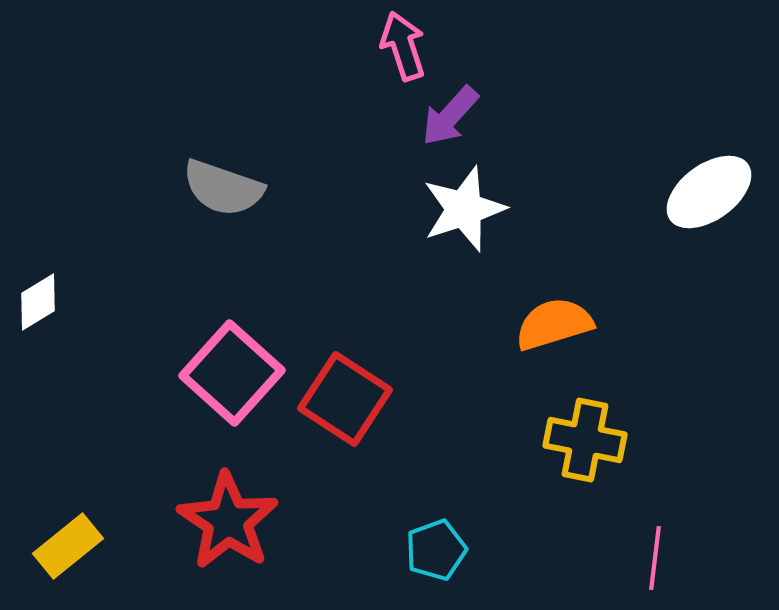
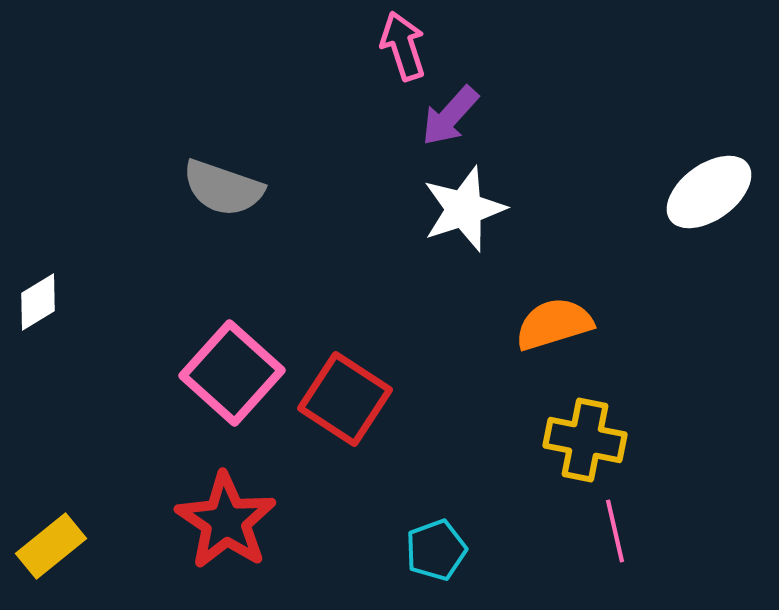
red star: moved 2 px left
yellow rectangle: moved 17 px left
pink line: moved 40 px left, 27 px up; rotated 20 degrees counterclockwise
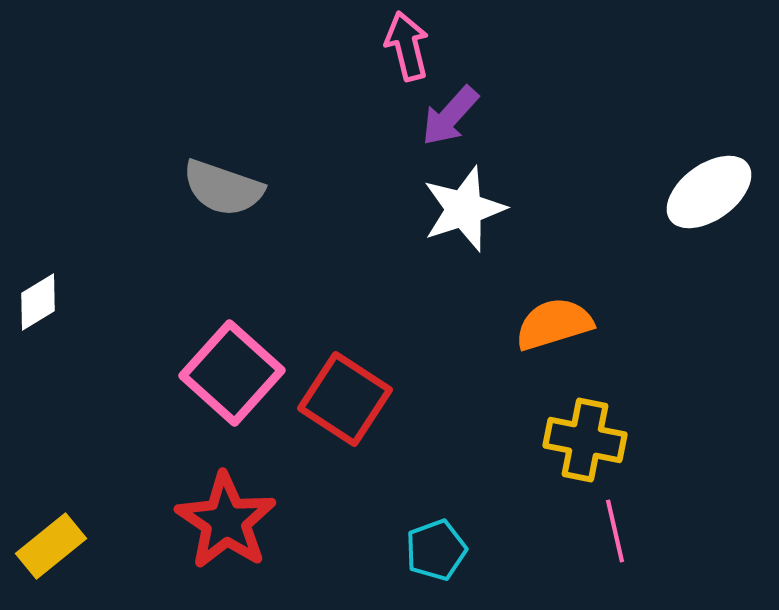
pink arrow: moved 4 px right; rotated 4 degrees clockwise
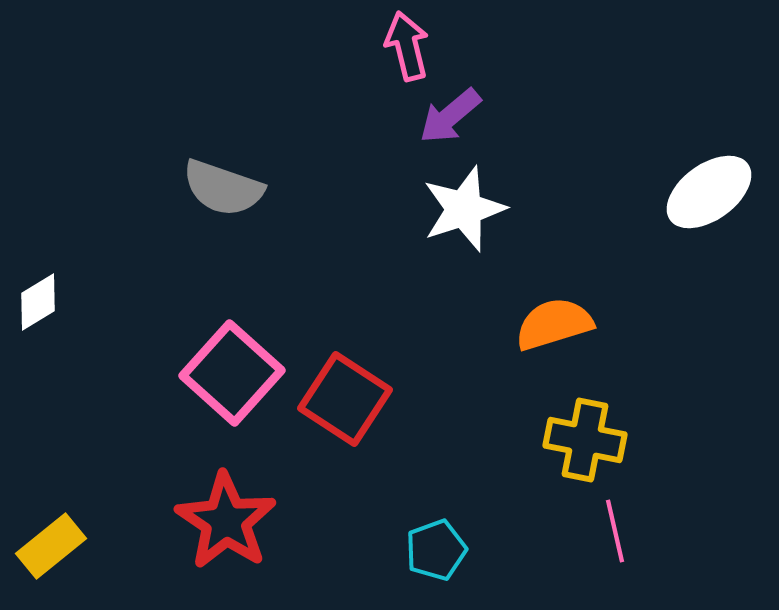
purple arrow: rotated 8 degrees clockwise
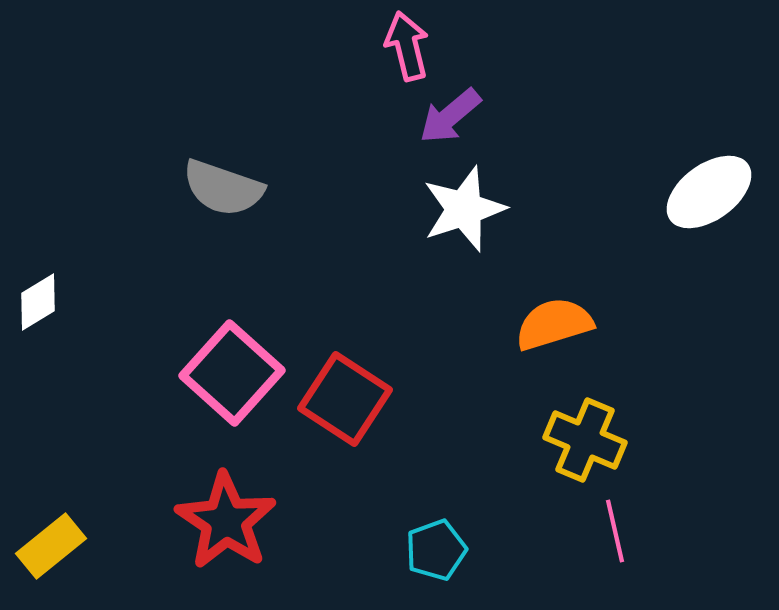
yellow cross: rotated 12 degrees clockwise
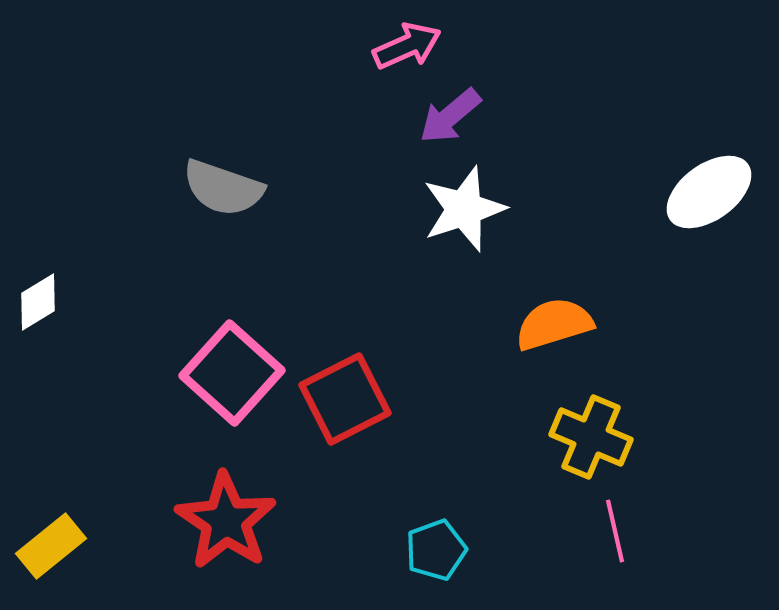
pink arrow: rotated 80 degrees clockwise
red square: rotated 30 degrees clockwise
yellow cross: moved 6 px right, 3 px up
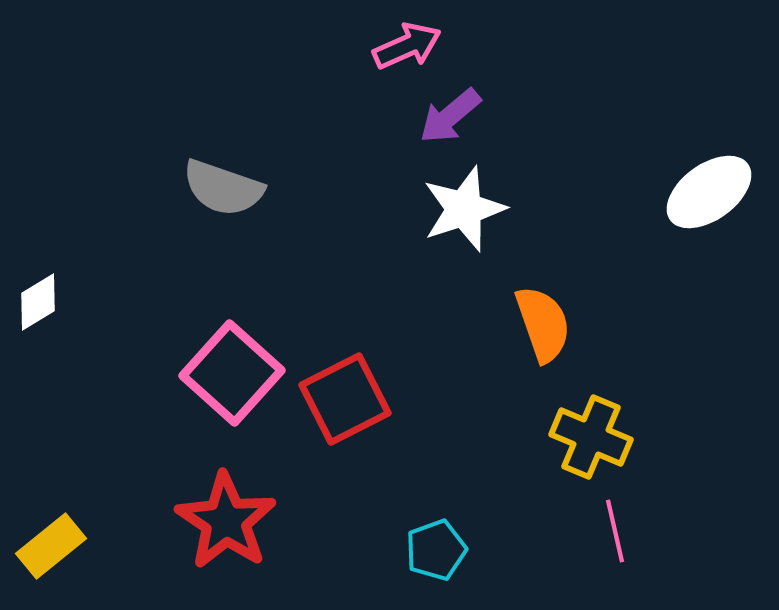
orange semicircle: moved 11 px left; rotated 88 degrees clockwise
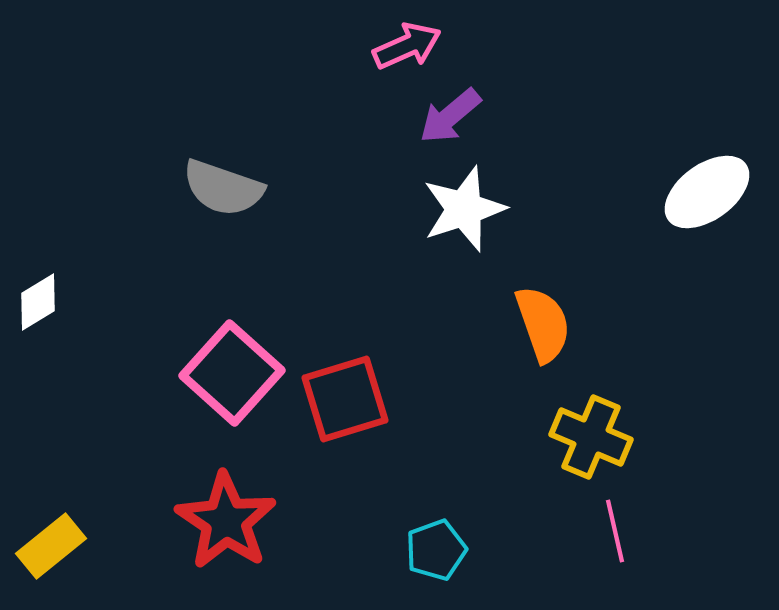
white ellipse: moved 2 px left
red square: rotated 10 degrees clockwise
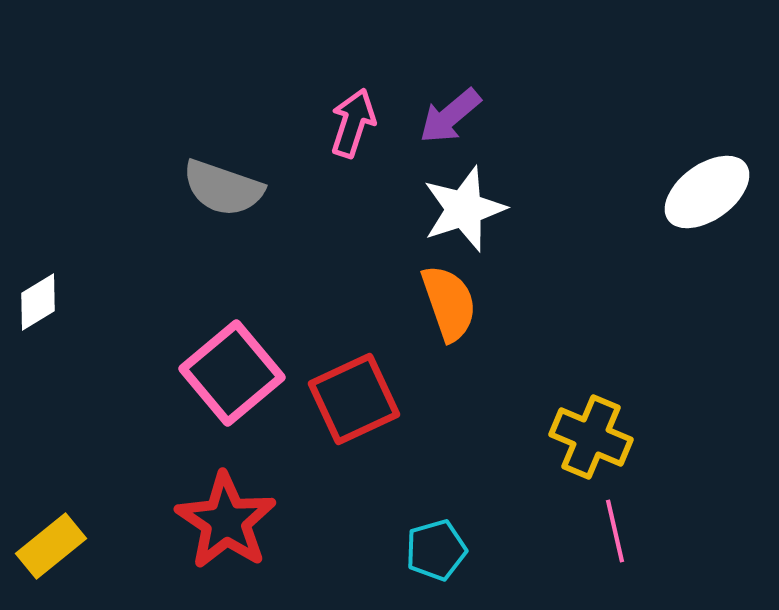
pink arrow: moved 54 px left, 77 px down; rotated 48 degrees counterclockwise
orange semicircle: moved 94 px left, 21 px up
pink square: rotated 8 degrees clockwise
red square: moved 9 px right; rotated 8 degrees counterclockwise
cyan pentagon: rotated 4 degrees clockwise
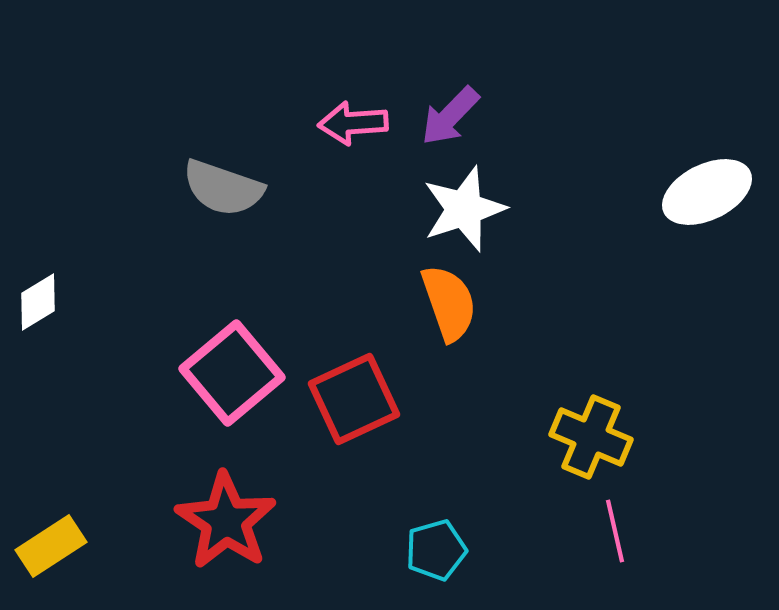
purple arrow: rotated 6 degrees counterclockwise
pink arrow: rotated 112 degrees counterclockwise
white ellipse: rotated 10 degrees clockwise
yellow rectangle: rotated 6 degrees clockwise
